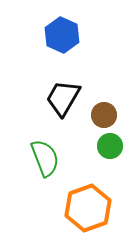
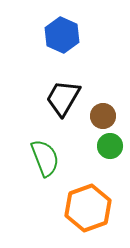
brown circle: moved 1 px left, 1 px down
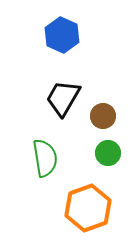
green circle: moved 2 px left, 7 px down
green semicircle: rotated 12 degrees clockwise
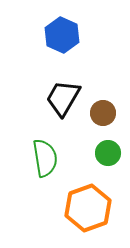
brown circle: moved 3 px up
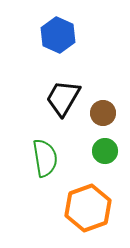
blue hexagon: moved 4 px left
green circle: moved 3 px left, 2 px up
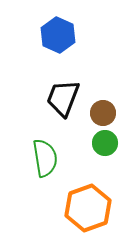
black trapezoid: rotated 9 degrees counterclockwise
green circle: moved 8 px up
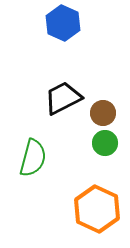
blue hexagon: moved 5 px right, 12 px up
black trapezoid: rotated 42 degrees clockwise
green semicircle: moved 12 px left; rotated 24 degrees clockwise
orange hexagon: moved 9 px right, 1 px down; rotated 15 degrees counterclockwise
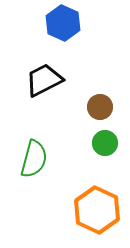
black trapezoid: moved 19 px left, 18 px up
brown circle: moved 3 px left, 6 px up
green semicircle: moved 1 px right, 1 px down
orange hexagon: moved 1 px down
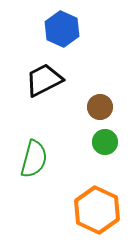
blue hexagon: moved 1 px left, 6 px down
green circle: moved 1 px up
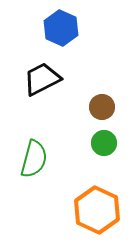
blue hexagon: moved 1 px left, 1 px up
black trapezoid: moved 2 px left, 1 px up
brown circle: moved 2 px right
green circle: moved 1 px left, 1 px down
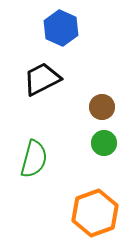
orange hexagon: moved 2 px left, 3 px down; rotated 15 degrees clockwise
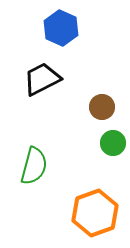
green circle: moved 9 px right
green semicircle: moved 7 px down
